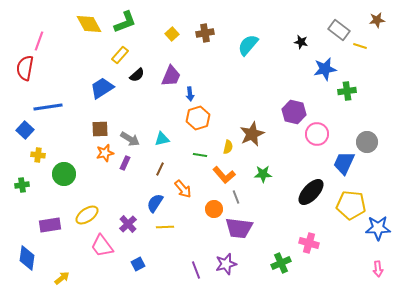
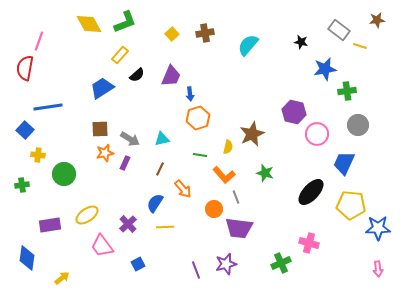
gray circle at (367, 142): moved 9 px left, 17 px up
green star at (263, 174): moved 2 px right, 1 px up; rotated 18 degrees clockwise
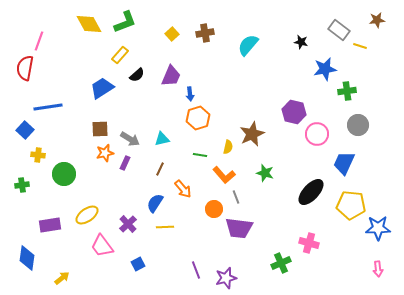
purple star at (226, 264): moved 14 px down
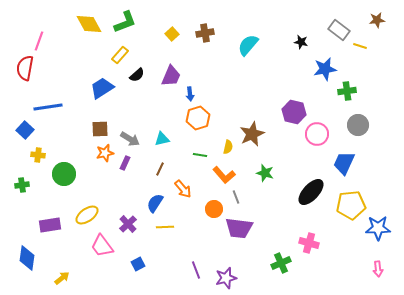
yellow pentagon at (351, 205): rotated 12 degrees counterclockwise
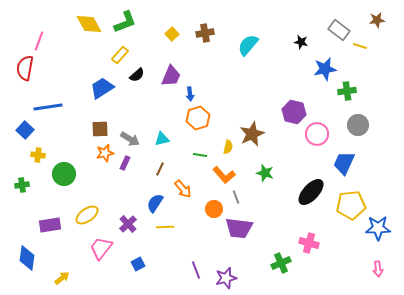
pink trapezoid at (102, 246): moved 1 px left, 2 px down; rotated 75 degrees clockwise
